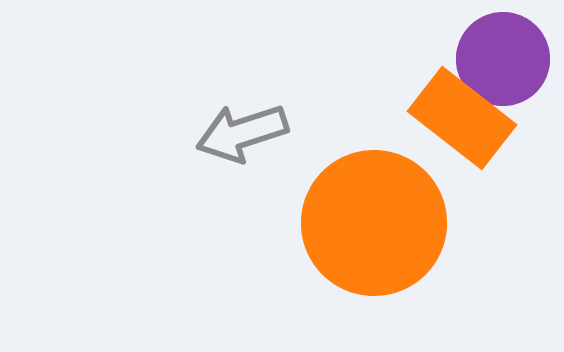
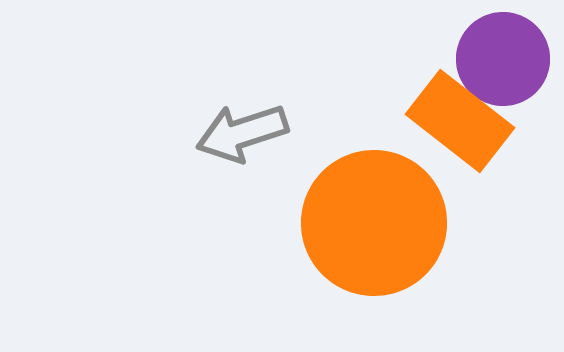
orange rectangle: moved 2 px left, 3 px down
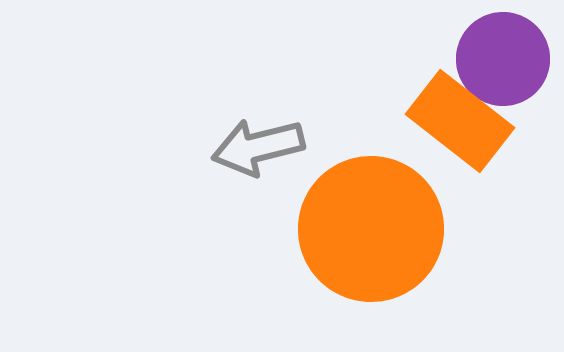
gray arrow: moved 16 px right, 14 px down; rotated 4 degrees clockwise
orange circle: moved 3 px left, 6 px down
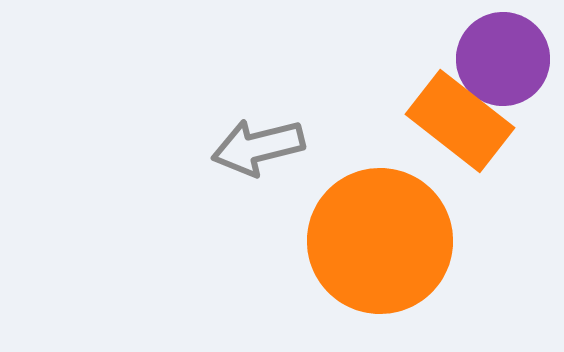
orange circle: moved 9 px right, 12 px down
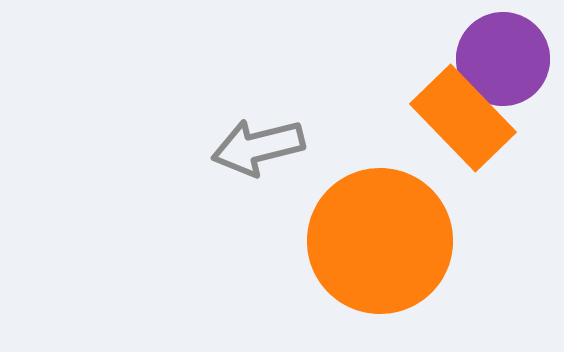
orange rectangle: moved 3 px right, 3 px up; rotated 8 degrees clockwise
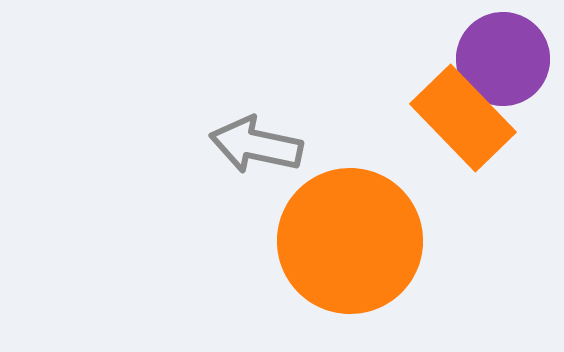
gray arrow: moved 2 px left, 2 px up; rotated 26 degrees clockwise
orange circle: moved 30 px left
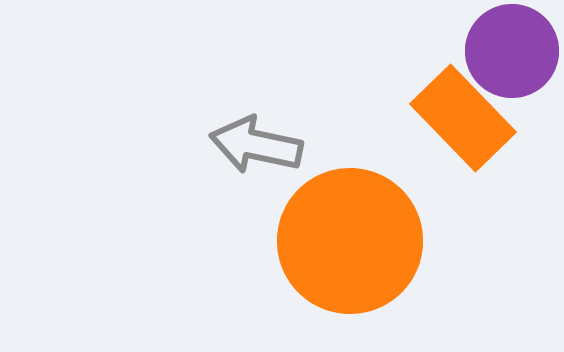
purple circle: moved 9 px right, 8 px up
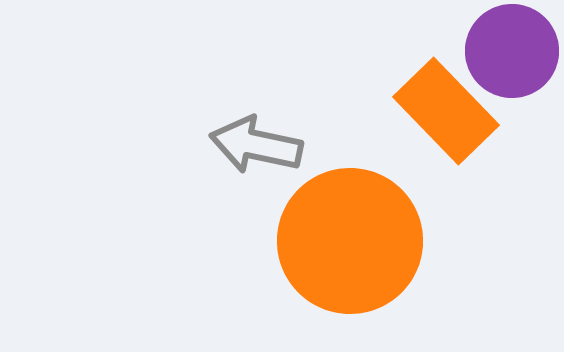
orange rectangle: moved 17 px left, 7 px up
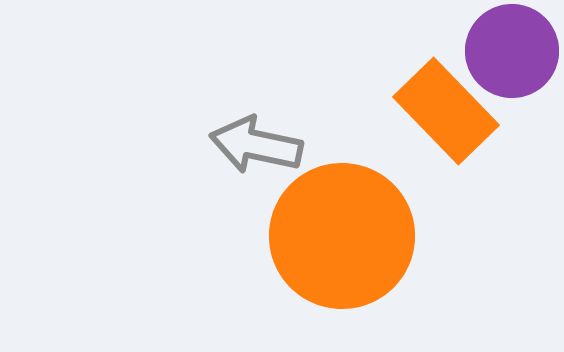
orange circle: moved 8 px left, 5 px up
